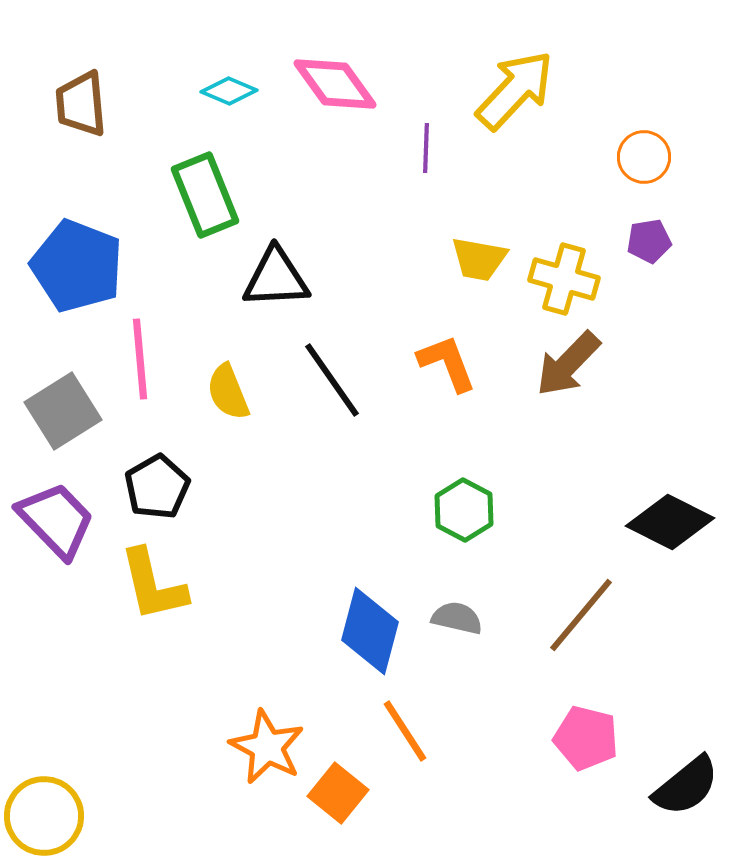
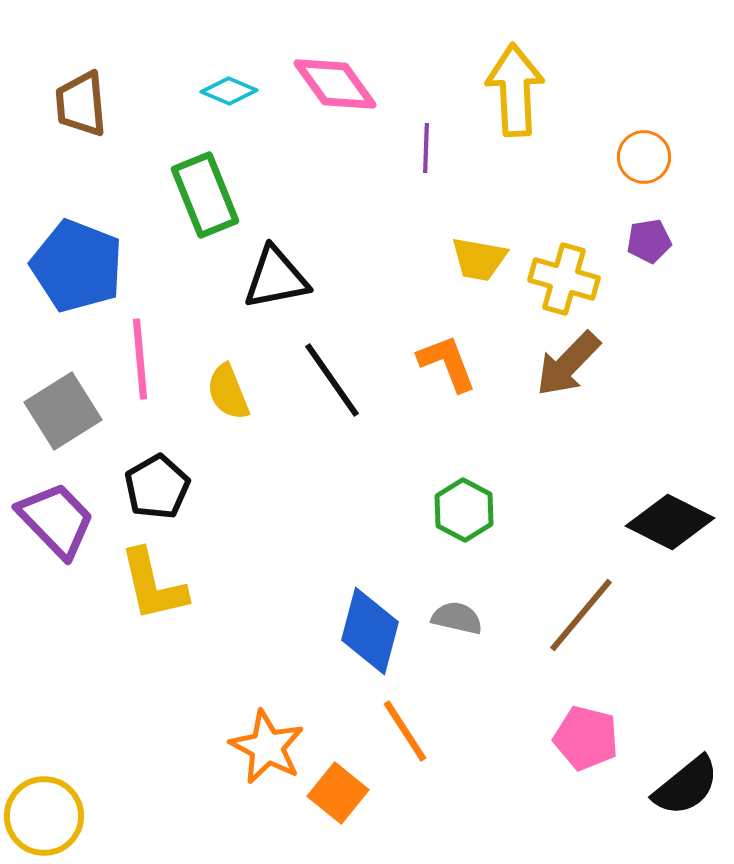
yellow arrow: rotated 46 degrees counterclockwise
black triangle: rotated 8 degrees counterclockwise
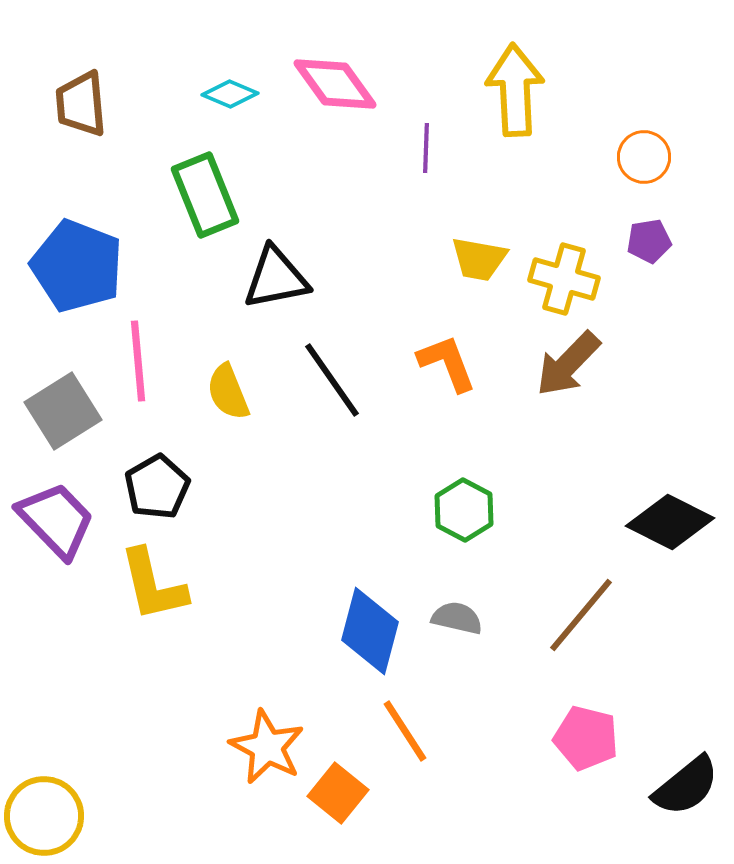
cyan diamond: moved 1 px right, 3 px down
pink line: moved 2 px left, 2 px down
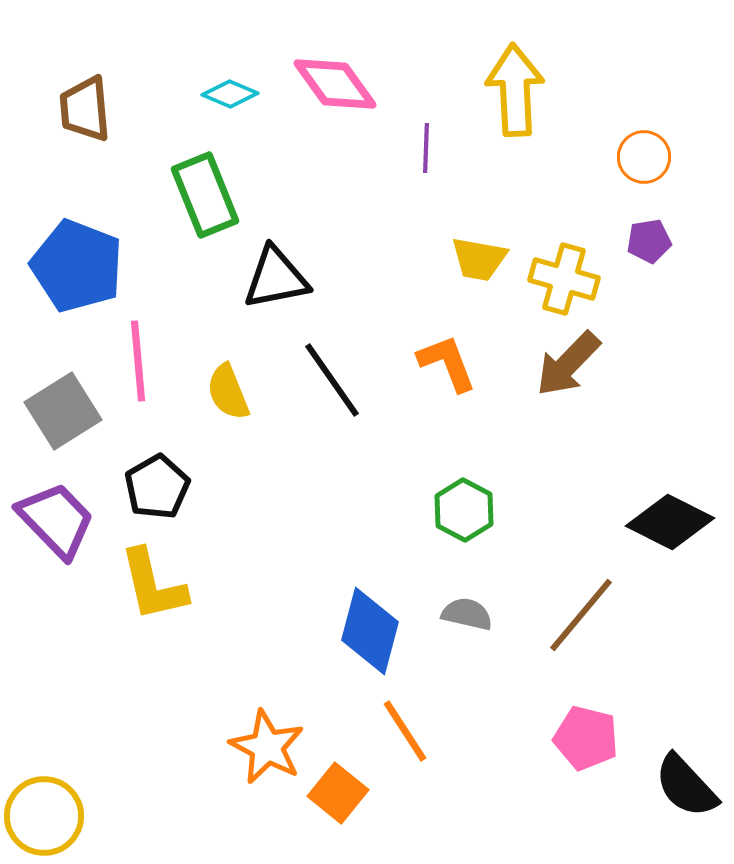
brown trapezoid: moved 4 px right, 5 px down
gray semicircle: moved 10 px right, 4 px up
black semicircle: rotated 86 degrees clockwise
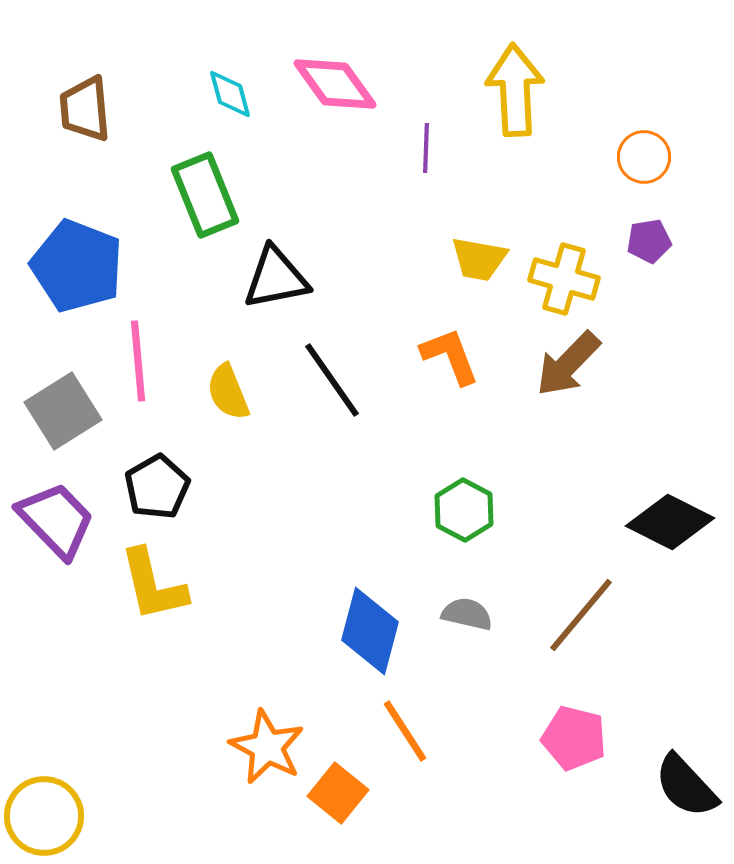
cyan diamond: rotated 52 degrees clockwise
orange L-shape: moved 3 px right, 7 px up
pink pentagon: moved 12 px left
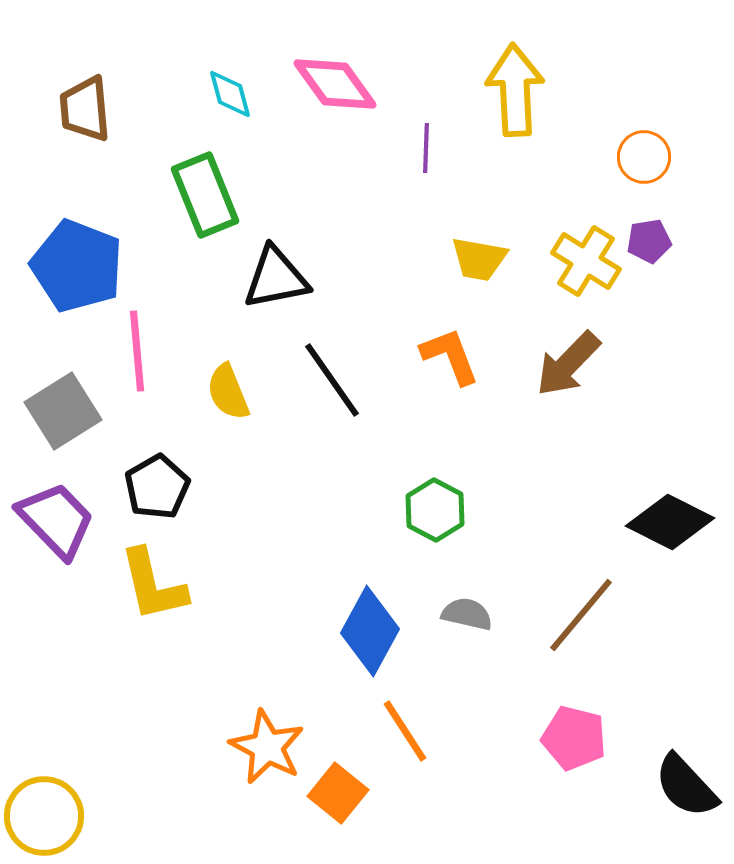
yellow cross: moved 22 px right, 18 px up; rotated 16 degrees clockwise
pink line: moved 1 px left, 10 px up
green hexagon: moved 29 px left
blue diamond: rotated 14 degrees clockwise
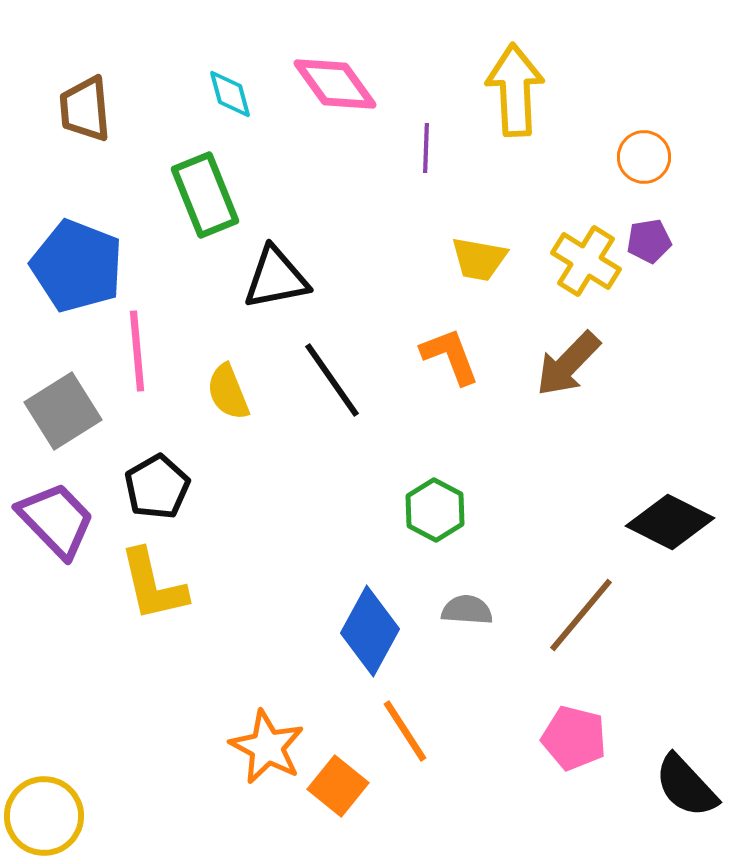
gray semicircle: moved 4 px up; rotated 9 degrees counterclockwise
orange square: moved 7 px up
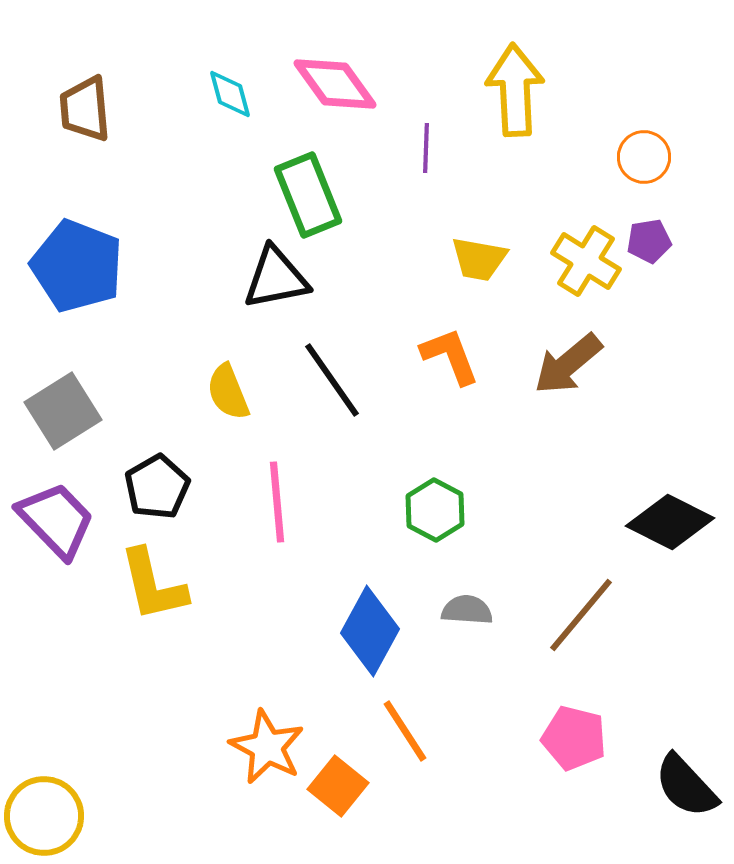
green rectangle: moved 103 px right
pink line: moved 140 px right, 151 px down
brown arrow: rotated 6 degrees clockwise
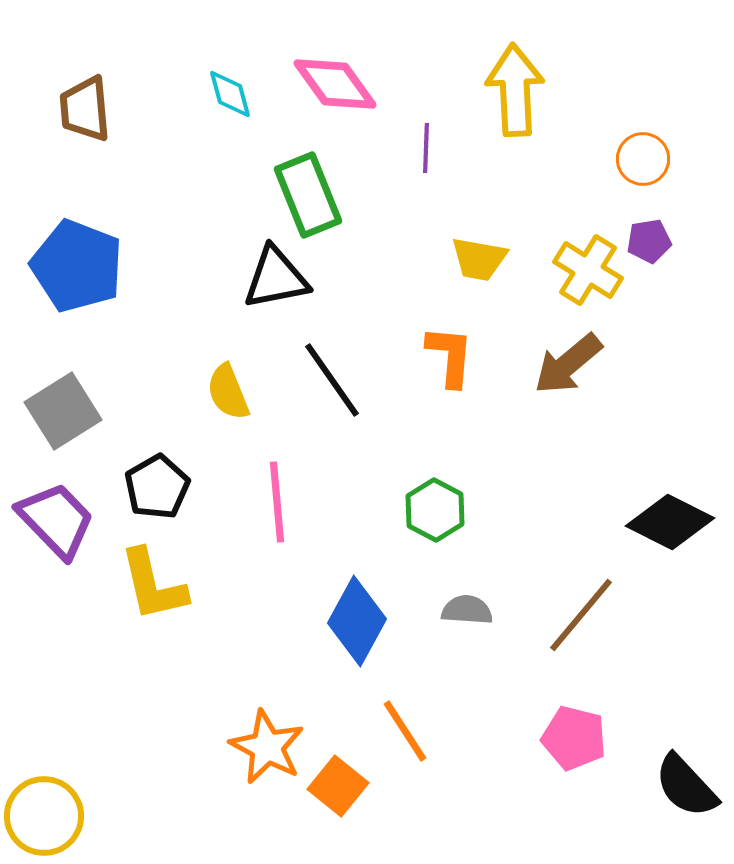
orange circle: moved 1 px left, 2 px down
yellow cross: moved 2 px right, 9 px down
orange L-shape: rotated 26 degrees clockwise
blue diamond: moved 13 px left, 10 px up
